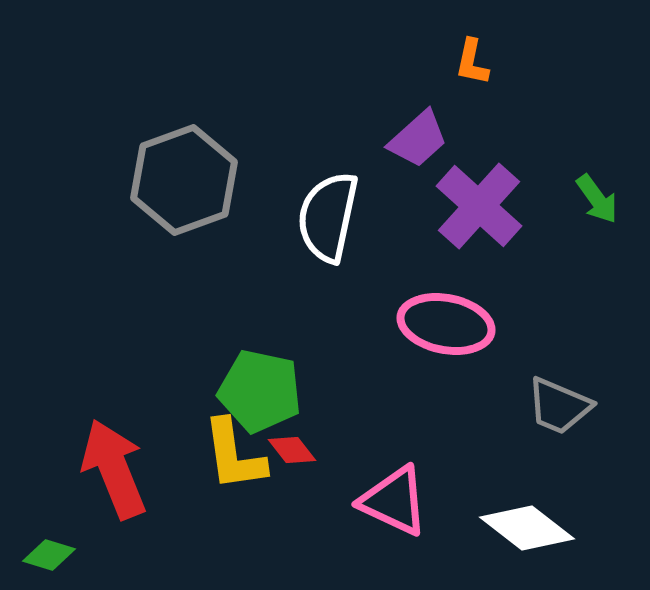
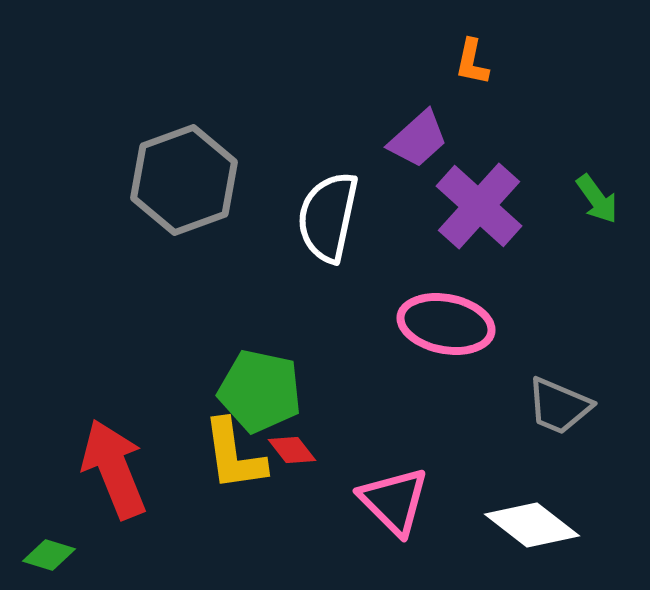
pink triangle: rotated 20 degrees clockwise
white diamond: moved 5 px right, 3 px up
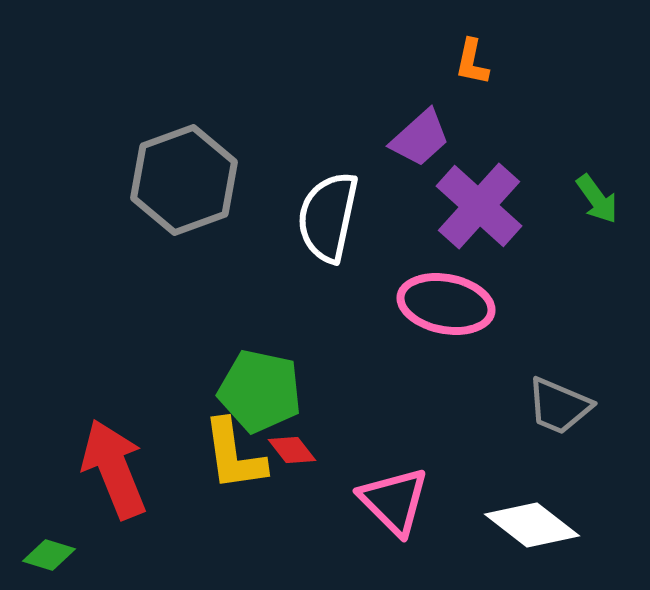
purple trapezoid: moved 2 px right, 1 px up
pink ellipse: moved 20 px up
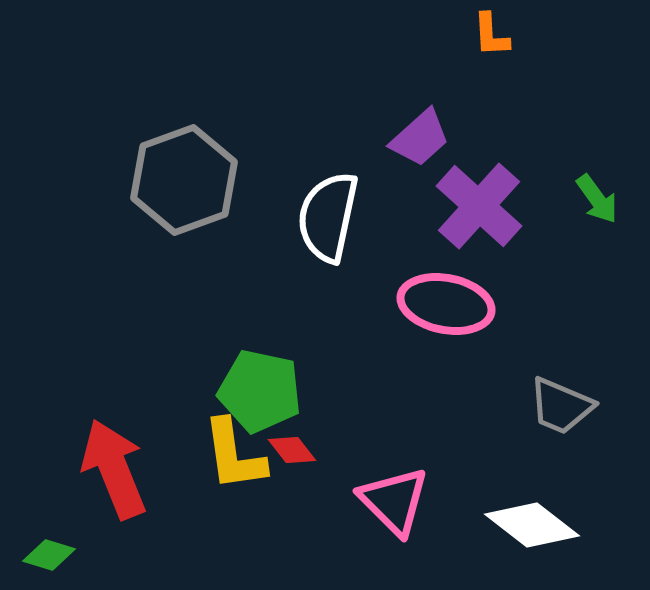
orange L-shape: moved 19 px right, 27 px up; rotated 15 degrees counterclockwise
gray trapezoid: moved 2 px right
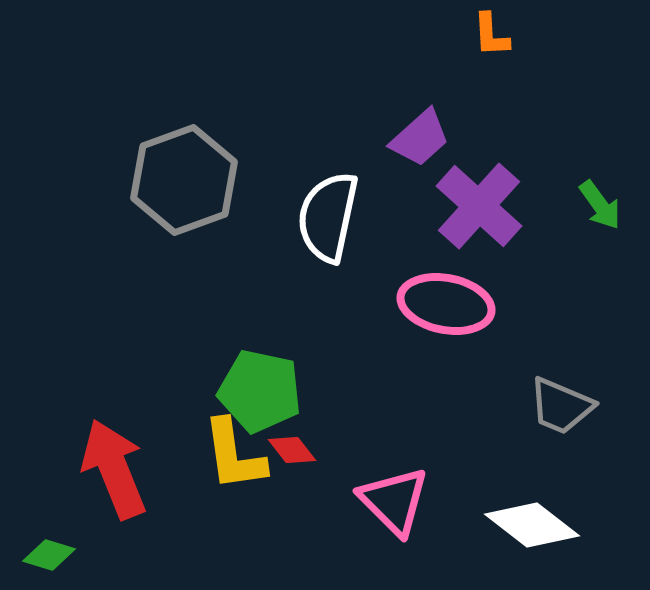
green arrow: moved 3 px right, 6 px down
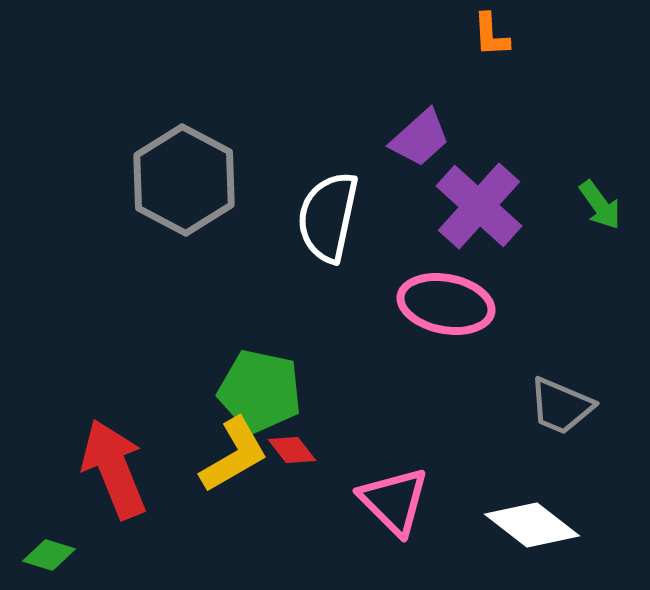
gray hexagon: rotated 12 degrees counterclockwise
yellow L-shape: rotated 112 degrees counterclockwise
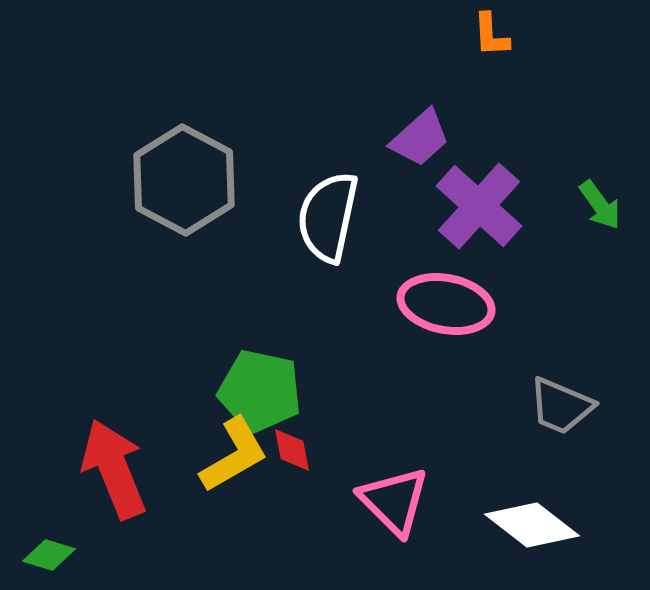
red diamond: rotated 27 degrees clockwise
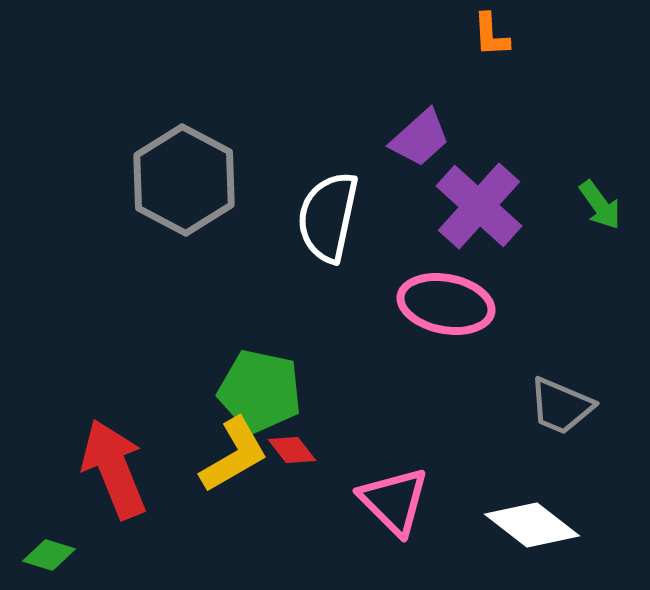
red diamond: rotated 27 degrees counterclockwise
